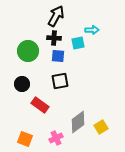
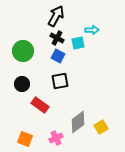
black cross: moved 3 px right; rotated 24 degrees clockwise
green circle: moved 5 px left
blue square: rotated 24 degrees clockwise
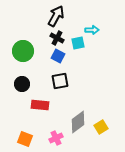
red rectangle: rotated 30 degrees counterclockwise
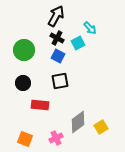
cyan arrow: moved 2 px left, 2 px up; rotated 48 degrees clockwise
cyan square: rotated 16 degrees counterclockwise
green circle: moved 1 px right, 1 px up
black circle: moved 1 px right, 1 px up
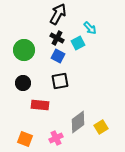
black arrow: moved 2 px right, 2 px up
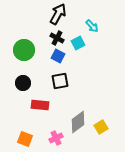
cyan arrow: moved 2 px right, 2 px up
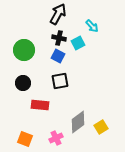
black cross: moved 2 px right; rotated 16 degrees counterclockwise
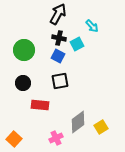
cyan square: moved 1 px left, 1 px down
orange square: moved 11 px left; rotated 21 degrees clockwise
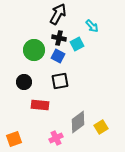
green circle: moved 10 px right
black circle: moved 1 px right, 1 px up
orange square: rotated 28 degrees clockwise
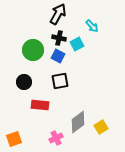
green circle: moved 1 px left
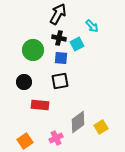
blue square: moved 3 px right, 2 px down; rotated 24 degrees counterclockwise
orange square: moved 11 px right, 2 px down; rotated 14 degrees counterclockwise
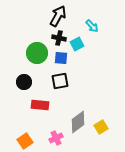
black arrow: moved 2 px down
green circle: moved 4 px right, 3 px down
